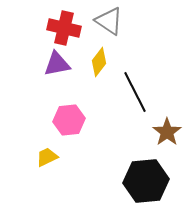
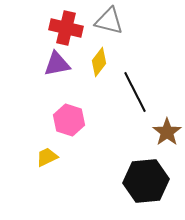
gray triangle: rotated 20 degrees counterclockwise
red cross: moved 2 px right
pink hexagon: rotated 24 degrees clockwise
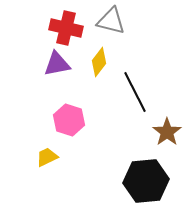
gray triangle: moved 2 px right
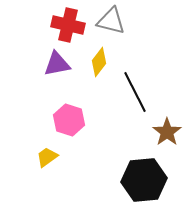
red cross: moved 2 px right, 3 px up
yellow trapezoid: rotated 10 degrees counterclockwise
black hexagon: moved 2 px left, 1 px up
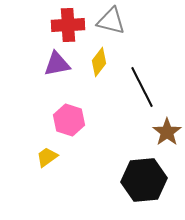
red cross: rotated 16 degrees counterclockwise
black line: moved 7 px right, 5 px up
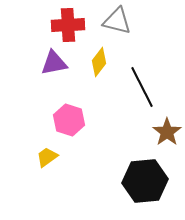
gray triangle: moved 6 px right
purple triangle: moved 3 px left, 1 px up
black hexagon: moved 1 px right, 1 px down
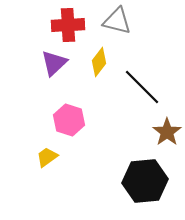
purple triangle: rotated 32 degrees counterclockwise
black line: rotated 18 degrees counterclockwise
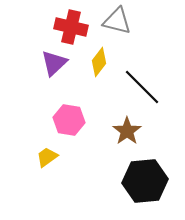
red cross: moved 3 px right, 2 px down; rotated 16 degrees clockwise
pink hexagon: rotated 8 degrees counterclockwise
brown star: moved 40 px left, 1 px up
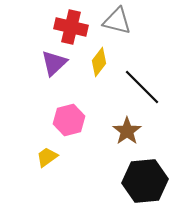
pink hexagon: rotated 24 degrees counterclockwise
